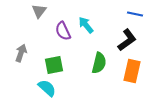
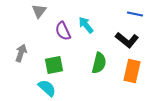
black L-shape: rotated 75 degrees clockwise
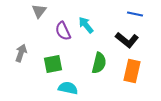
green square: moved 1 px left, 1 px up
cyan semicircle: moved 21 px right; rotated 30 degrees counterclockwise
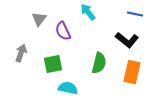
gray triangle: moved 8 px down
cyan arrow: moved 2 px right, 13 px up
orange rectangle: moved 1 px down
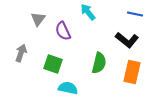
gray triangle: moved 1 px left
green square: rotated 30 degrees clockwise
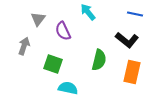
gray arrow: moved 3 px right, 7 px up
green semicircle: moved 3 px up
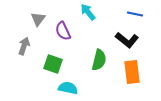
orange rectangle: rotated 20 degrees counterclockwise
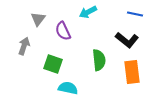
cyan arrow: rotated 78 degrees counterclockwise
green semicircle: rotated 20 degrees counterclockwise
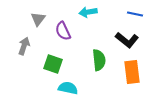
cyan arrow: rotated 18 degrees clockwise
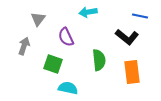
blue line: moved 5 px right, 2 px down
purple semicircle: moved 3 px right, 6 px down
black L-shape: moved 3 px up
